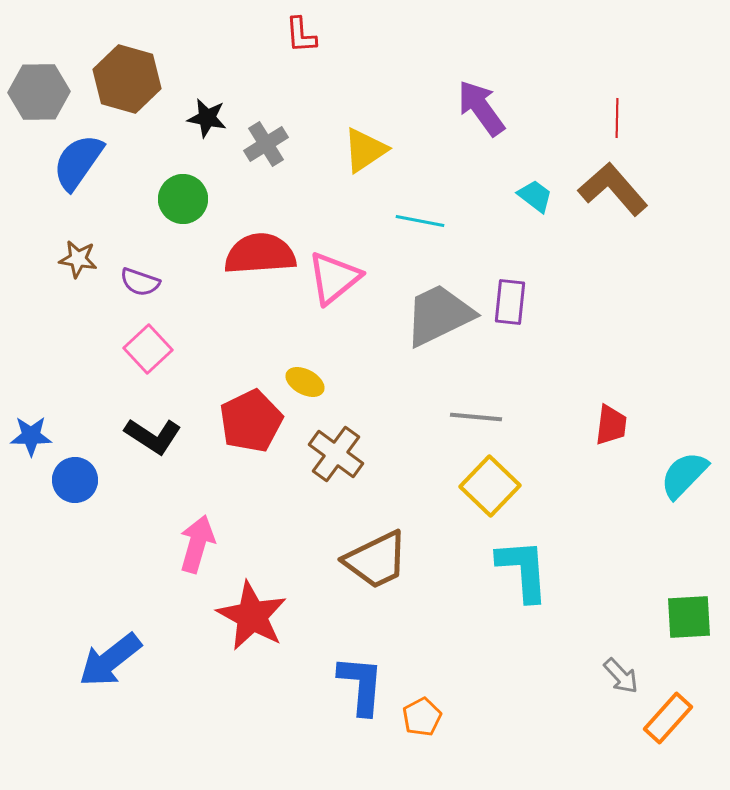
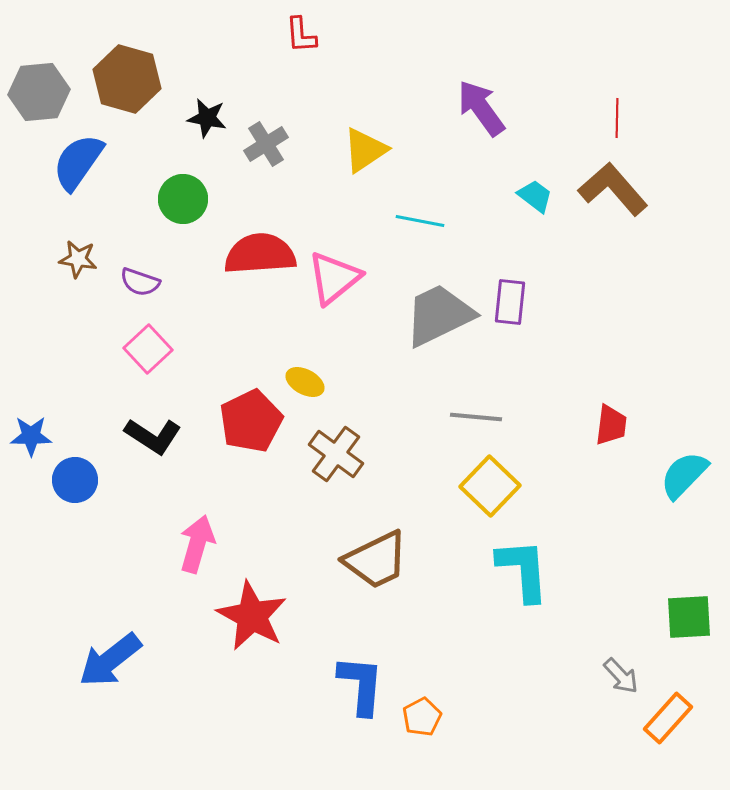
gray hexagon: rotated 4 degrees counterclockwise
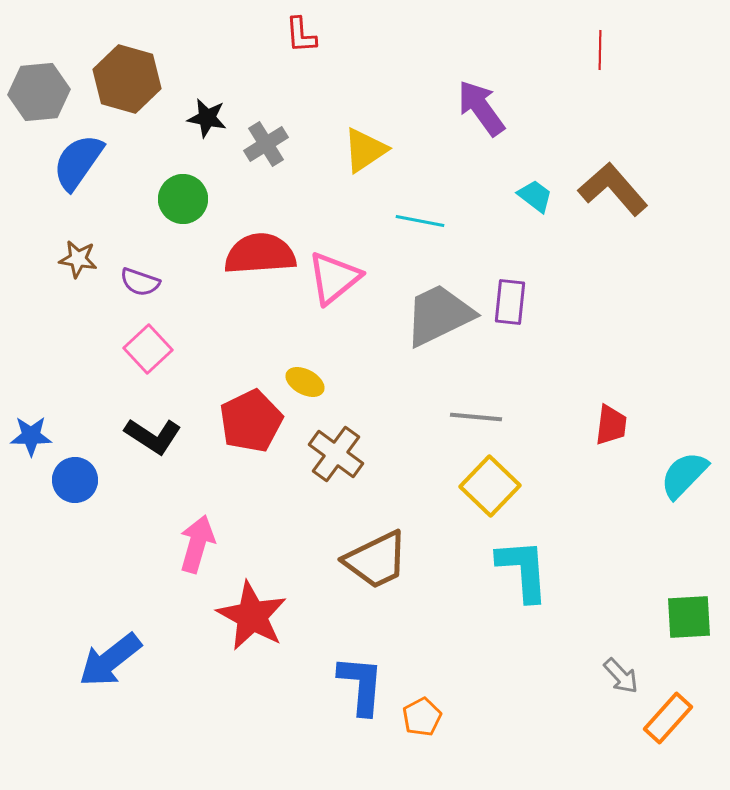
red line: moved 17 px left, 68 px up
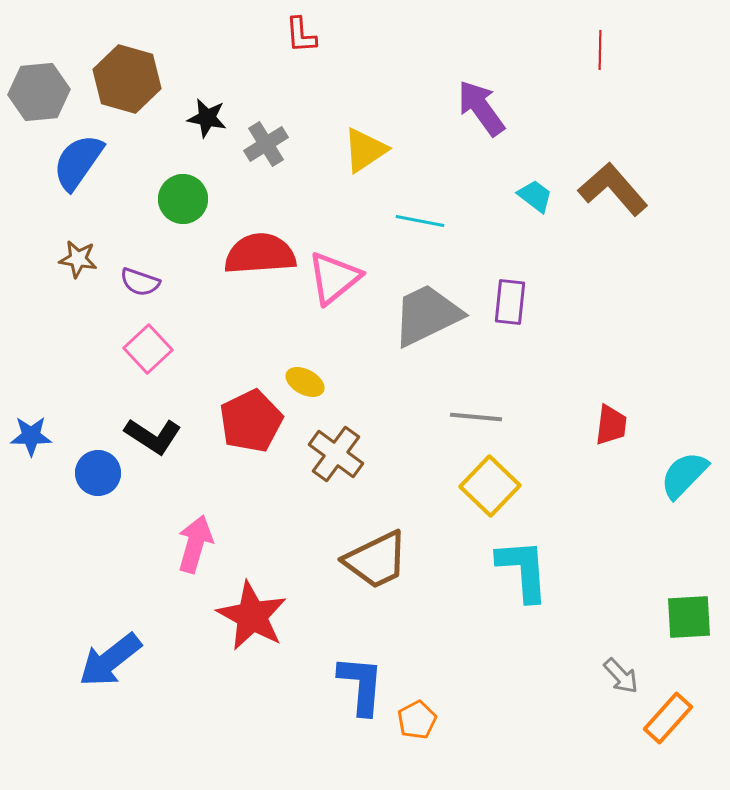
gray trapezoid: moved 12 px left
blue circle: moved 23 px right, 7 px up
pink arrow: moved 2 px left
orange pentagon: moved 5 px left, 3 px down
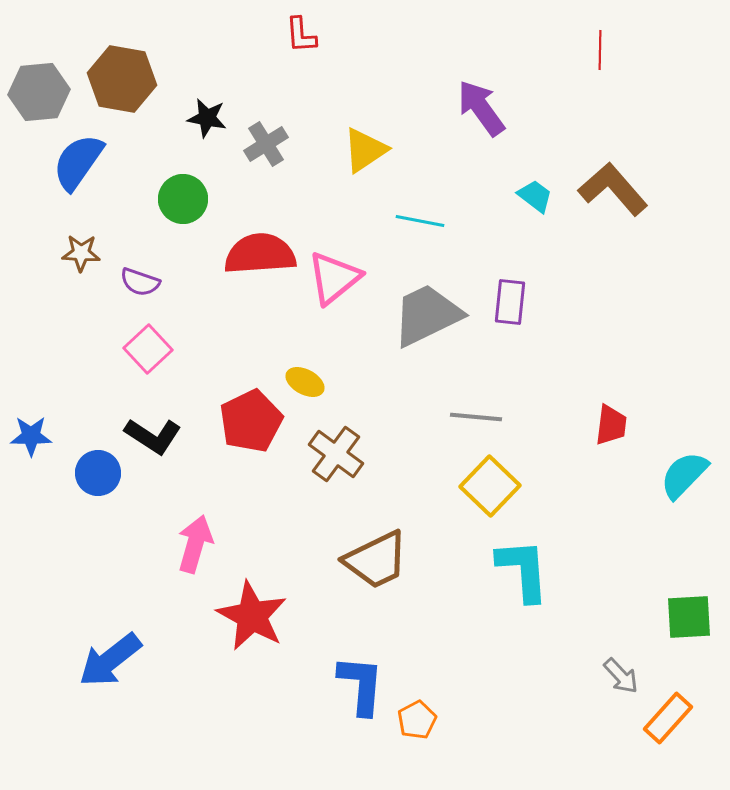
brown hexagon: moved 5 px left; rotated 6 degrees counterclockwise
brown star: moved 3 px right, 6 px up; rotated 6 degrees counterclockwise
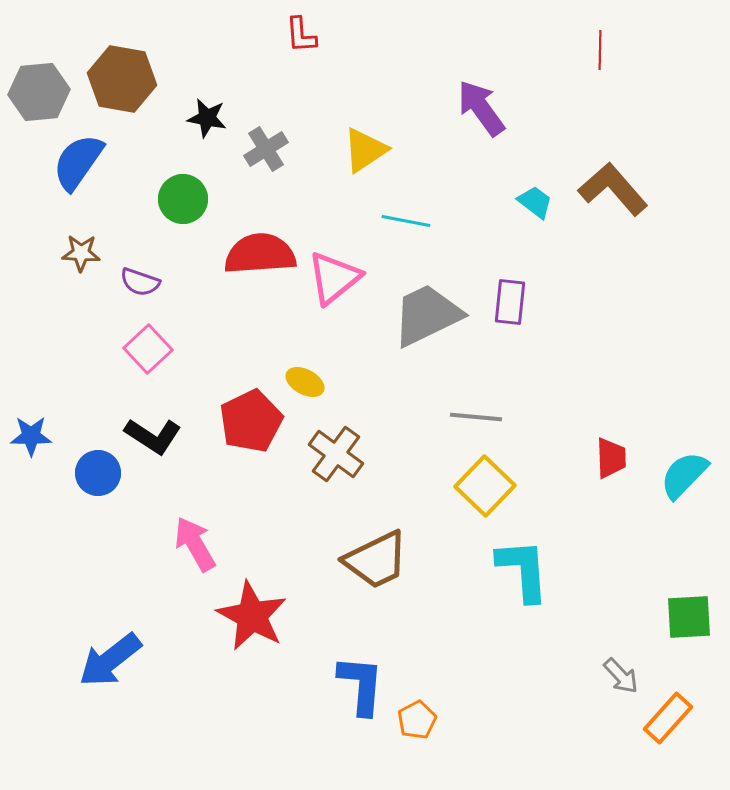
gray cross: moved 5 px down
cyan trapezoid: moved 6 px down
cyan line: moved 14 px left
red trapezoid: moved 33 px down; rotated 9 degrees counterclockwise
yellow square: moved 5 px left
pink arrow: rotated 46 degrees counterclockwise
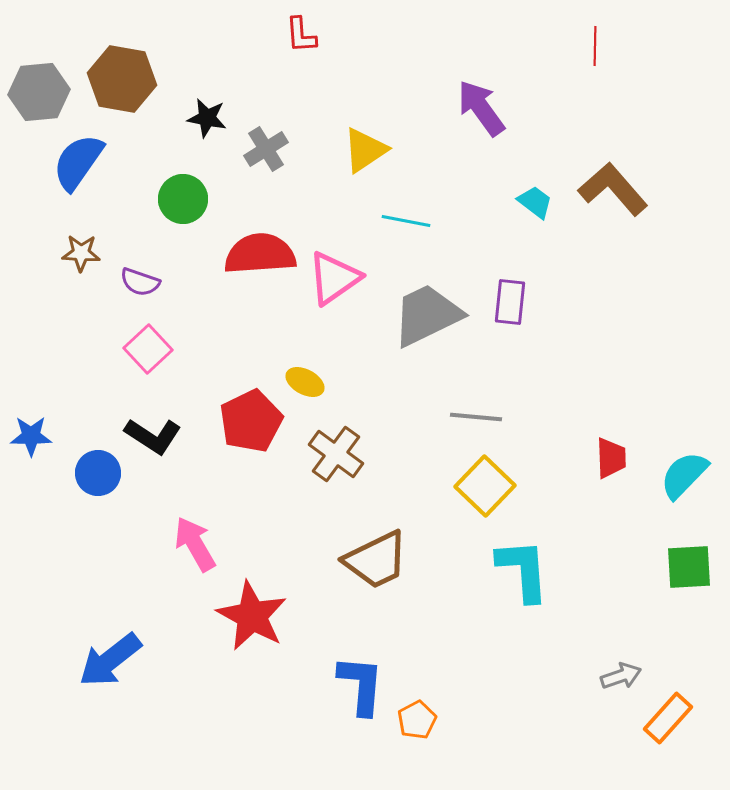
red line: moved 5 px left, 4 px up
pink triangle: rotated 4 degrees clockwise
green square: moved 50 px up
gray arrow: rotated 66 degrees counterclockwise
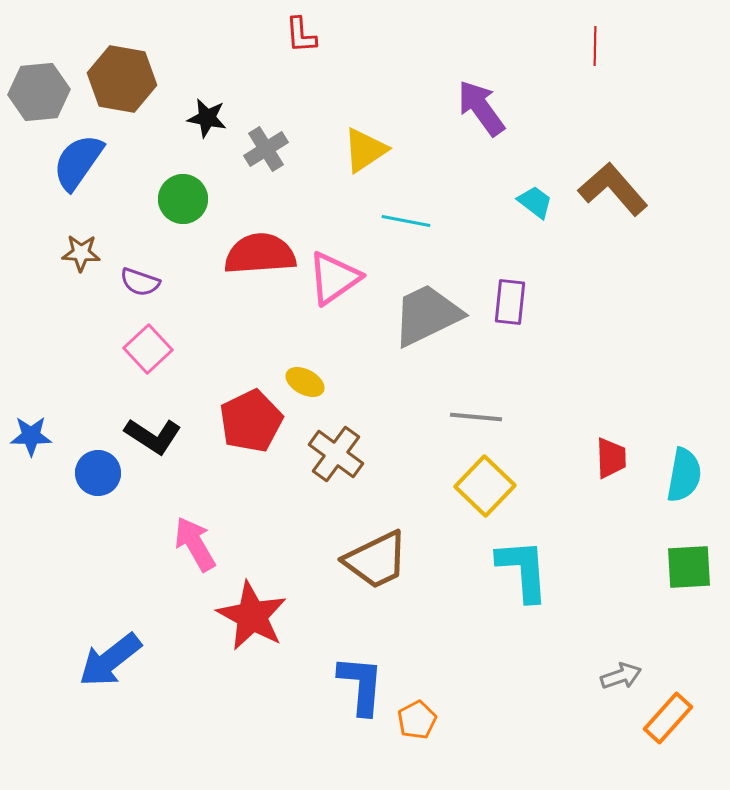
cyan semicircle: rotated 146 degrees clockwise
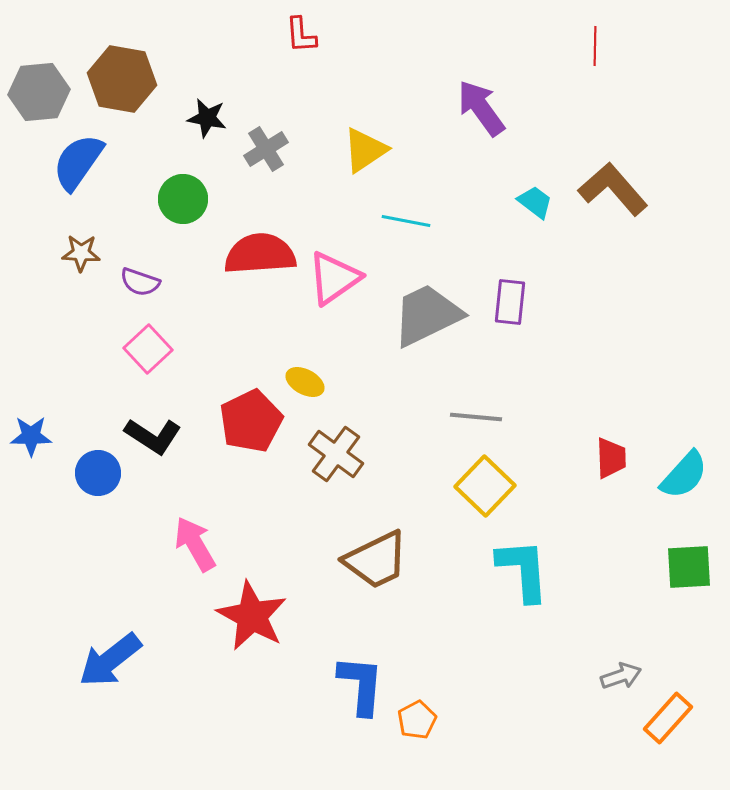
cyan semicircle: rotated 32 degrees clockwise
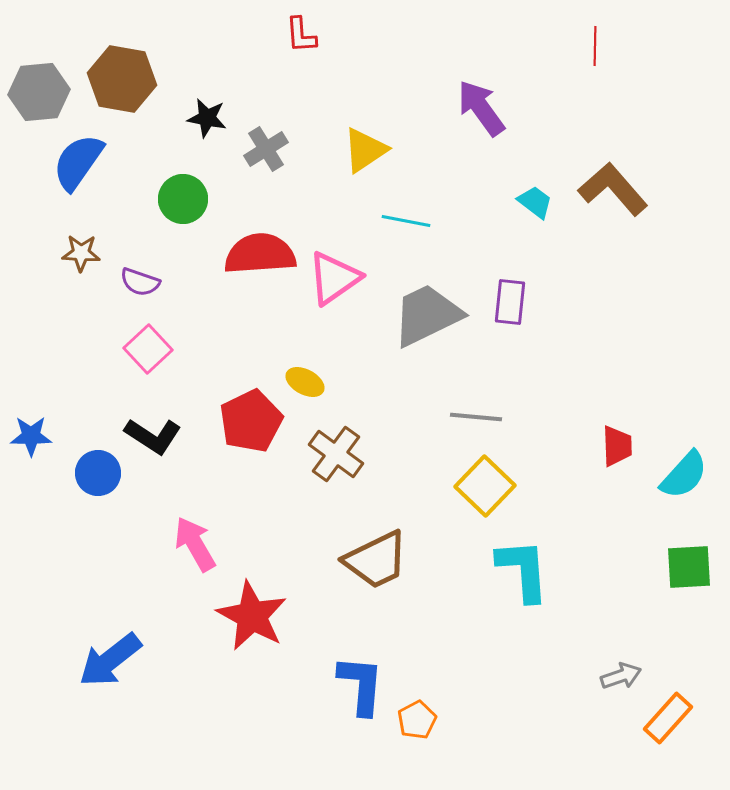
red trapezoid: moved 6 px right, 12 px up
